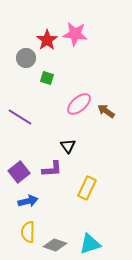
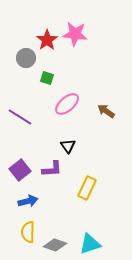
pink ellipse: moved 12 px left
purple square: moved 1 px right, 2 px up
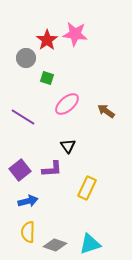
purple line: moved 3 px right
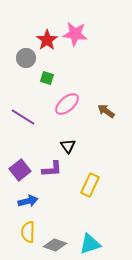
yellow rectangle: moved 3 px right, 3 px up
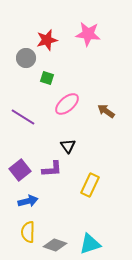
pink star: moved 13 px right
red star: rotated 20 degrees clockwise
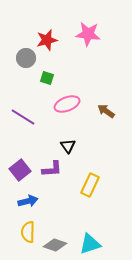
pink ellipse: rotated 20 degrees clockwise
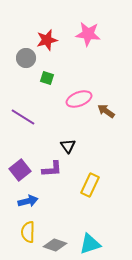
pink ellipse: moved 12 px right, 5 px up
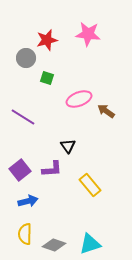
yellow rectangle: rotated 65 degrees counterclockwise
yellow semicircle: moved 3 px left, 2 px down
gray diamond: moved 1 px left
